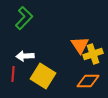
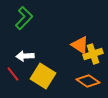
orange triangle: rotated 24 degrees counterclockwise
red line: rotated 42 degrees counterclockwise
orange diamond: rotated 35 degrees clockwise
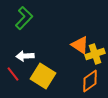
yellow cross: moved 2 px right
orange diamond: moved 2 px right; rotated 70 degrees counterclockwise
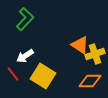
green L-shape: moved 1 px right, 1 px down
white arrow: rotated 30 degrees counterclockwise
orange diamond: rotated 35 degrees clockwise
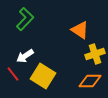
orange triangle: moved 15 px up
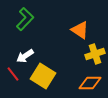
orange diamond: moved 2 px down
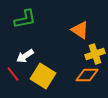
green L-shape: rotated 35 degrees clockwise
orange diamond: moved 3 px left, 8 px up
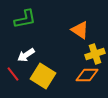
white arrow: moved 1 px right, 1 px up
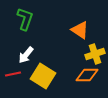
green L-shape: rotated 60 degrees counterclockwise
white arrow: rotated 18 degrees counterclockwise
red line: rotated 63 degrees counterclockwise
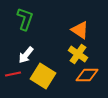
yellow cross: moved 17 px left; rotated 36 degrees counterclockwise
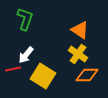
red line: moved 5 px up
